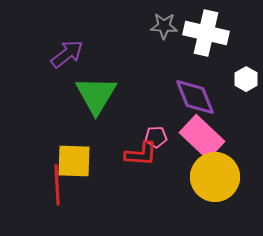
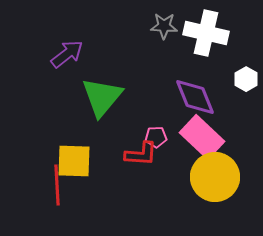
green triangle: moved 6 px right, 2 px down; rotated 9 degrees clockwise
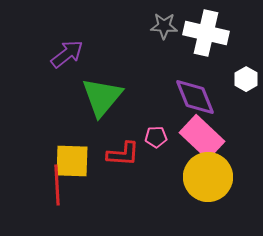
red L-shape: moved 18 px left
yellow square: moved 2 px left
yellow circle: moved 7 px left
